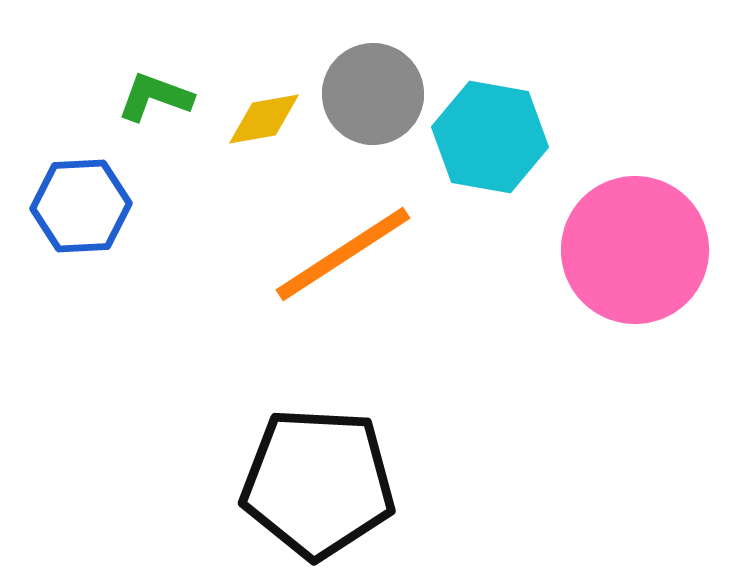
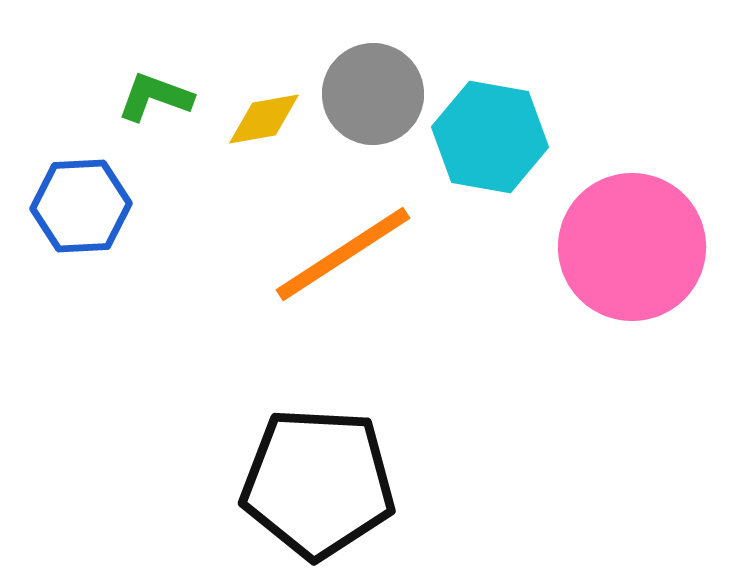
pink circle: moved 3 px left, 3 px up
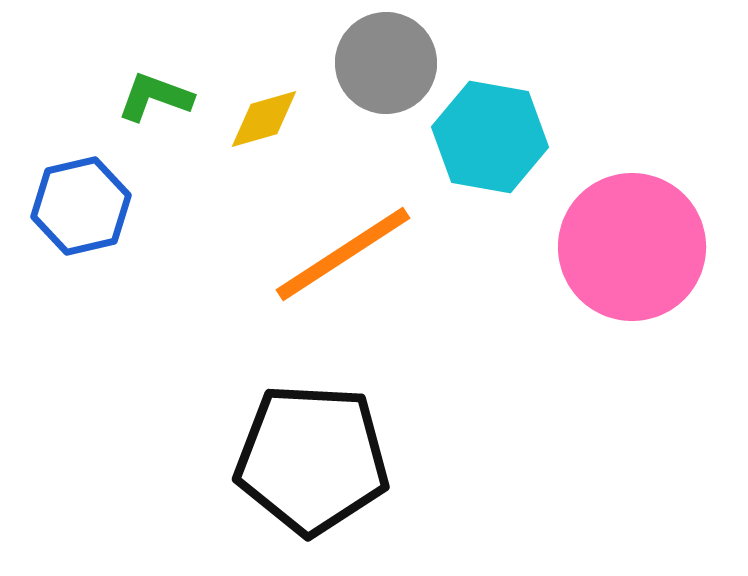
gray circle: moved 13 px right, 31 px up
yellow diamond: rotated 6 degrees counterclockwise
blue hexagon: rotated 10 degrees counterclockwise
black pentagon: moved 6 px left, 24 px up
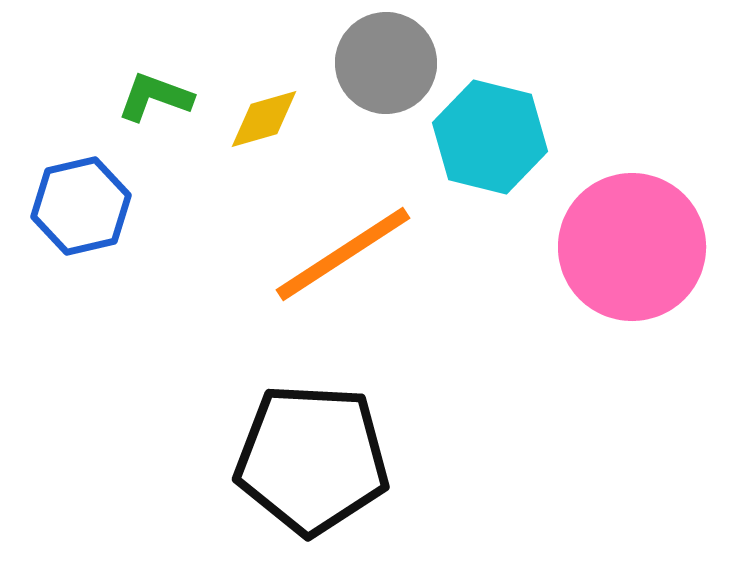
cyan hexagon: rotated 4 degrees clockwise
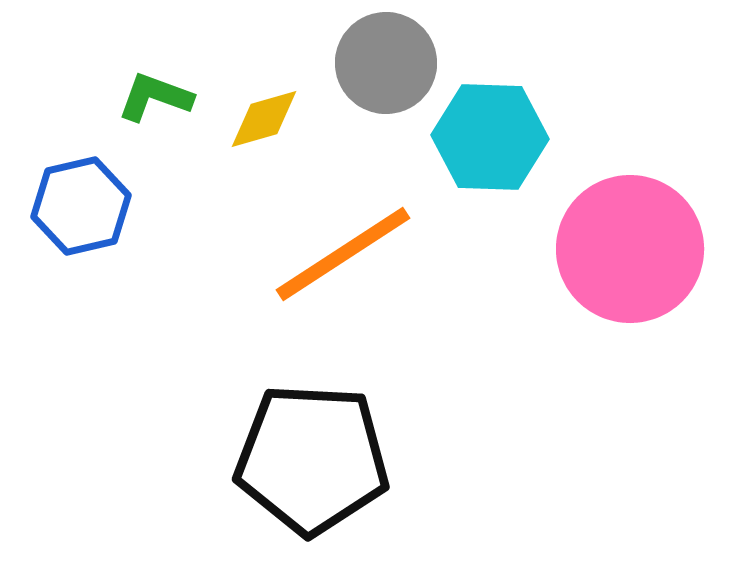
cyan hexagon: rotated 12 degrees counterclockwise
pink circle: moved 2 px left, 2 px down
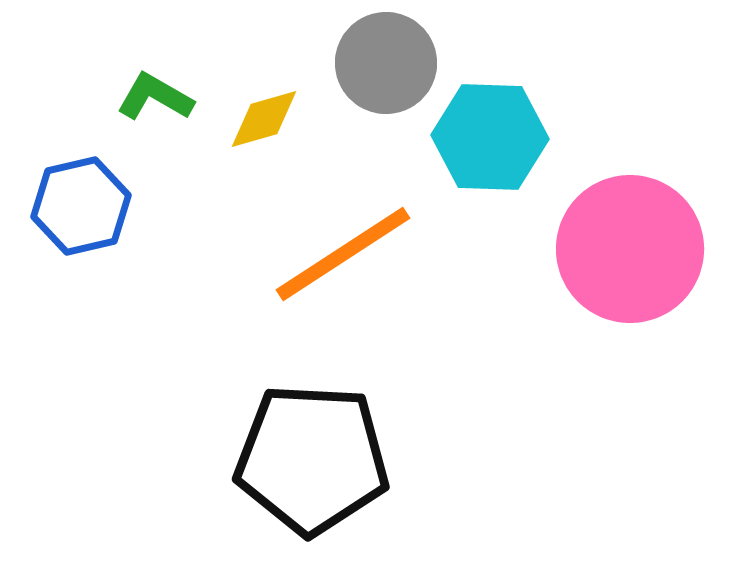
green L-shape: rotated 10 degrees clockwise
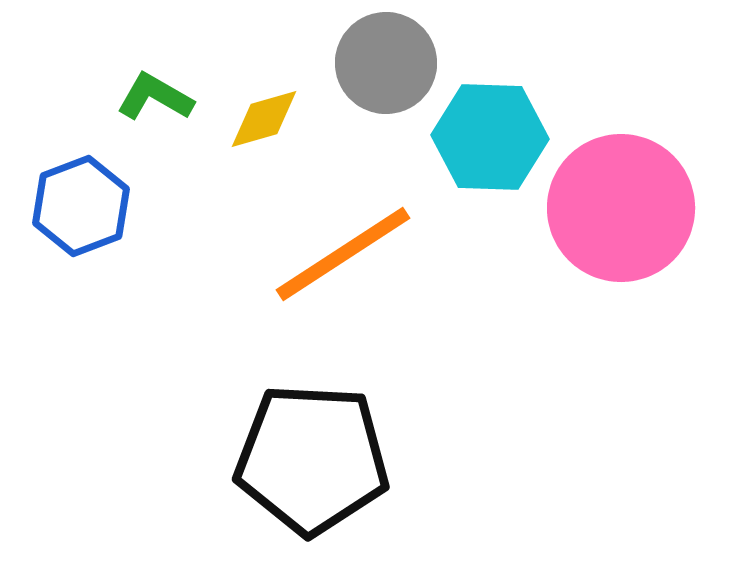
blue hexagon: rotated 8 degrees counterclockwise
pink circle: moved 9 px left, 41 px up
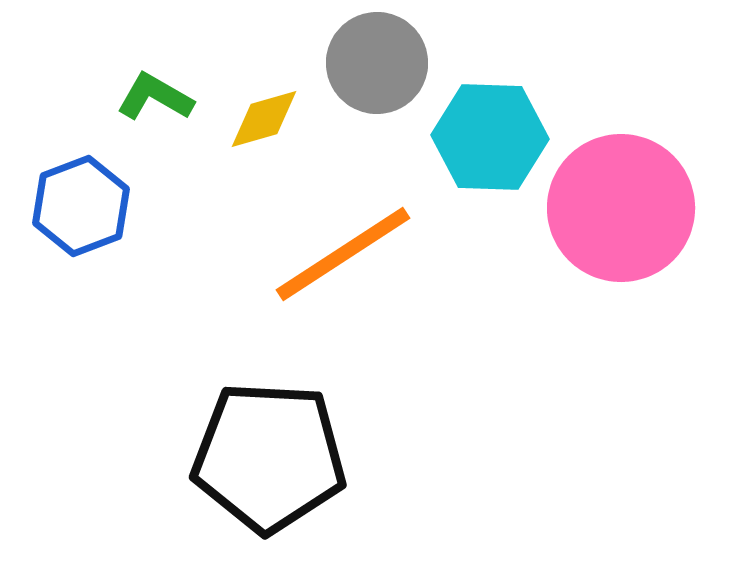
gray circle: moved 9 px left
black pentagon: moved 43 px left, 2 px up
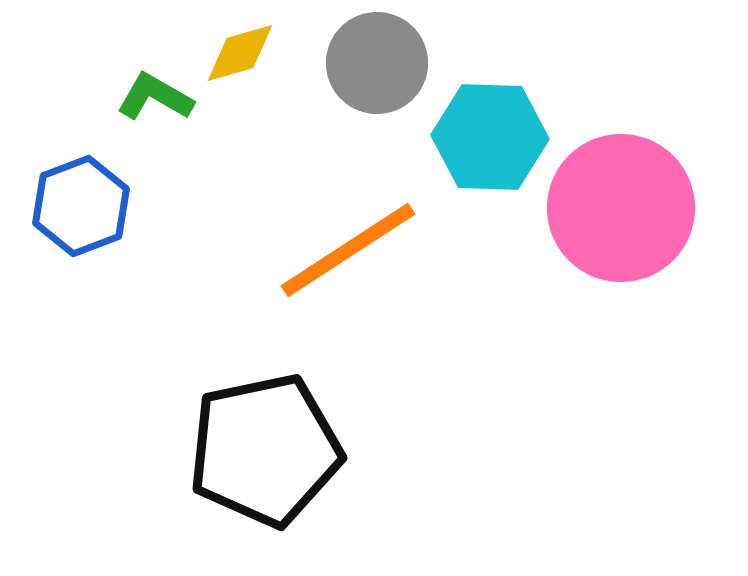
yellow diamond: moved 24 px left, 66 px up
orange line: moved 5 px right, 4 px up
black pentagon: moved 4 px left, 7 px up; rotated 15 degrees counterclockwise
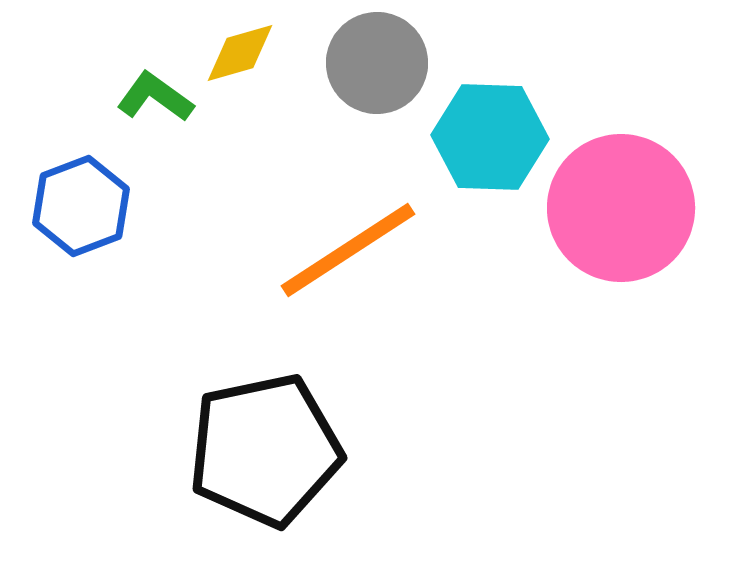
green L-shape: rotated 6 degrees clockwise
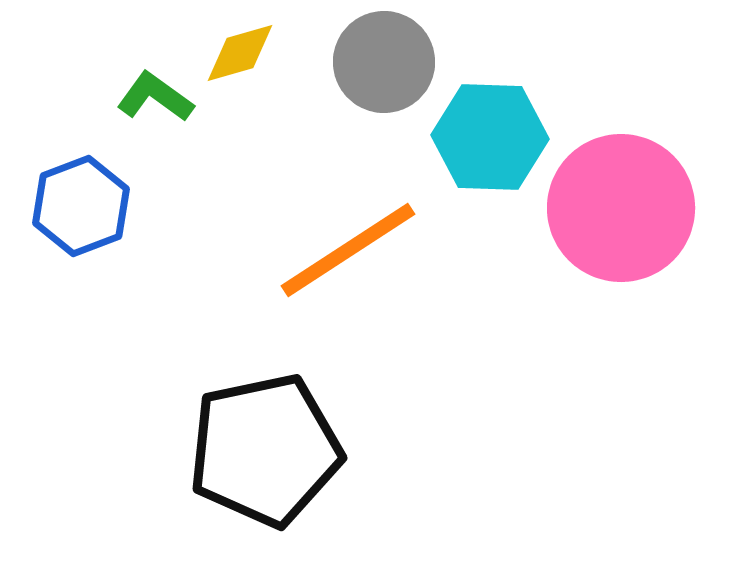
gray circle: moved 7 px right, 1 px up
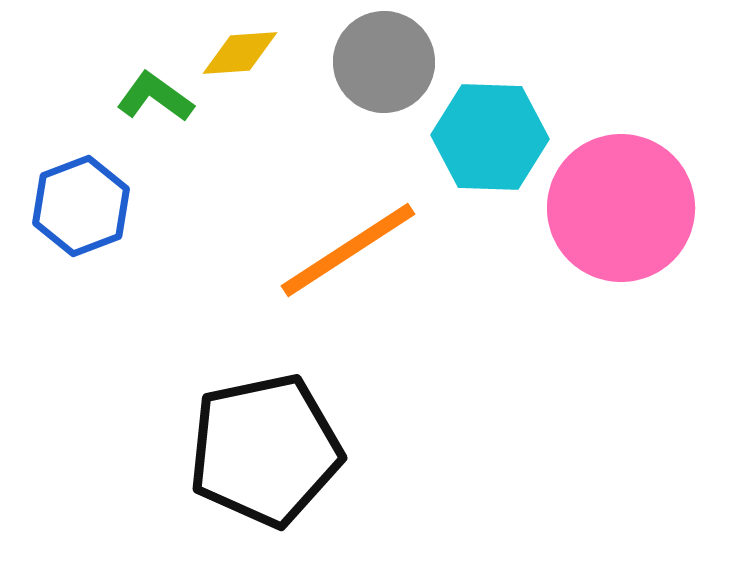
yellow diamond: rotated 12 degrees clockwise
